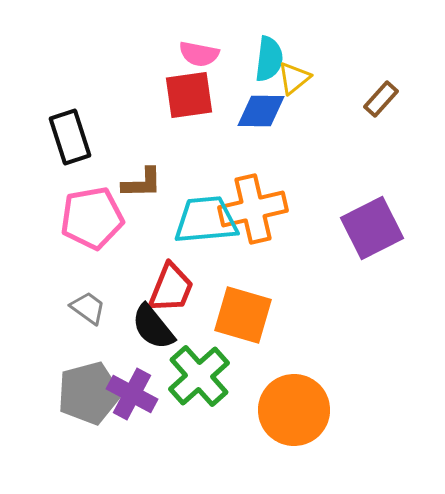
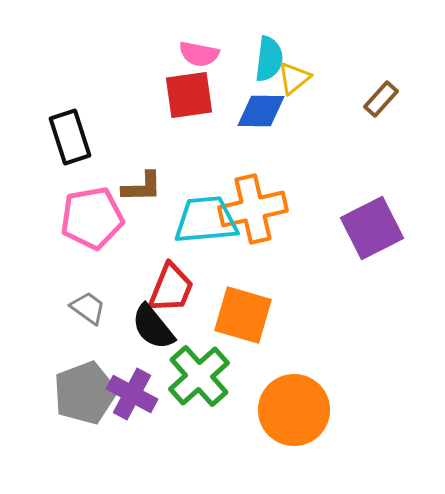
brown L-shape: moved 4 px down
gray pentagon: moved 4 px left; rotated 6 degrees counterclockwise
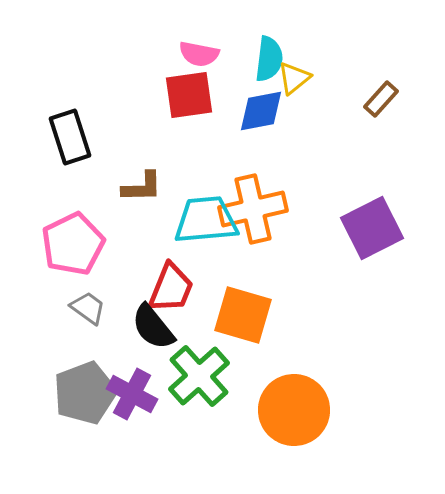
blue diamond: rotated 12 degrees counterclockwise
pink pentagon: moved 19 px left, 26 px down; rotated 16 degrees counterclockwise
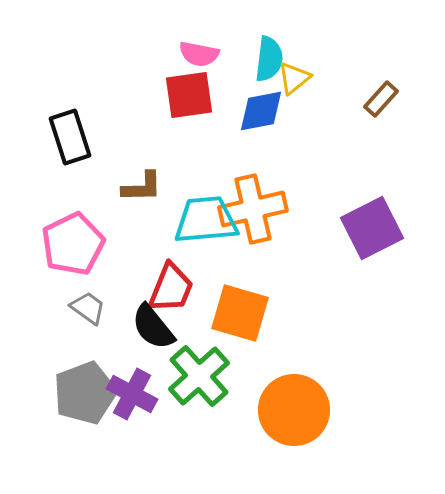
orange square: moved 3 px left, 2 px up
